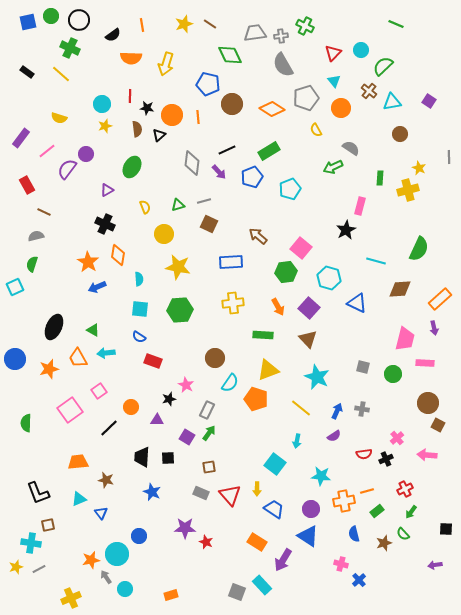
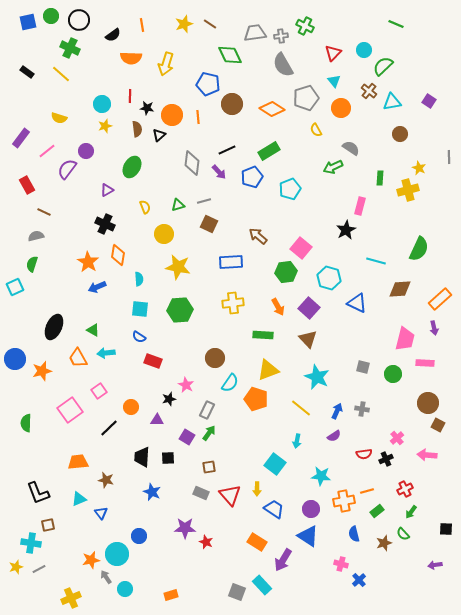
cyan circle at (361, 50): moved 3 px right
purple circle at (86, 154): moved 3 px up
orange star at (49, 369): moved 7 px left, 2 px down
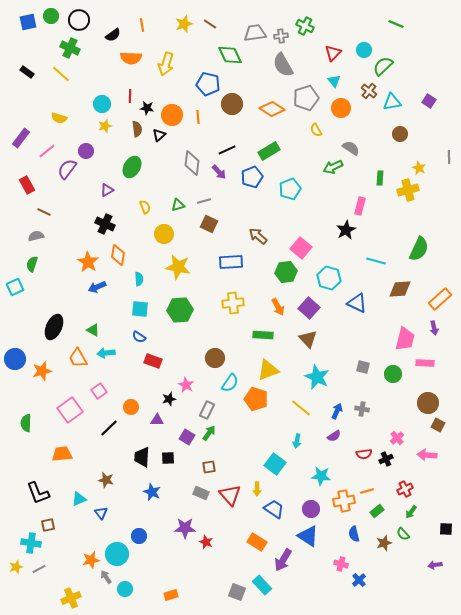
orange trapezoid at (78, 462): moved 16 px left, 8 px up
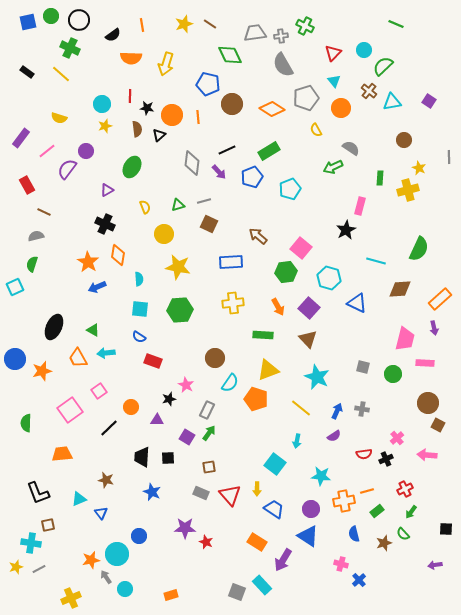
brown circle at (400, 134): moved 4 px right, 6 px down
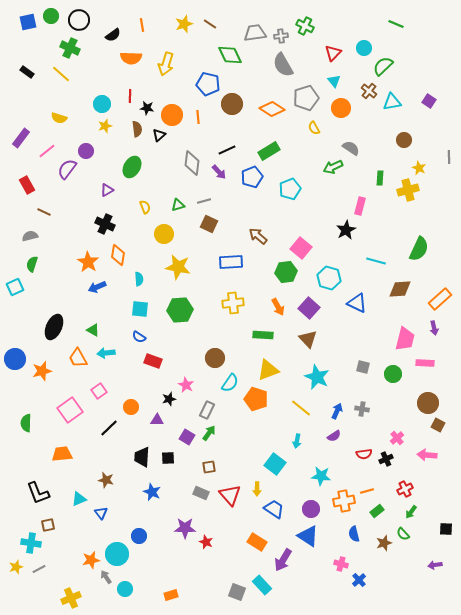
cyan circle at (364, 50): moved 2 px up
yellow semicircle at (316, 130): moved 2 px left, 2 px up
gray semicircle at (36, 236): moved 6 px left
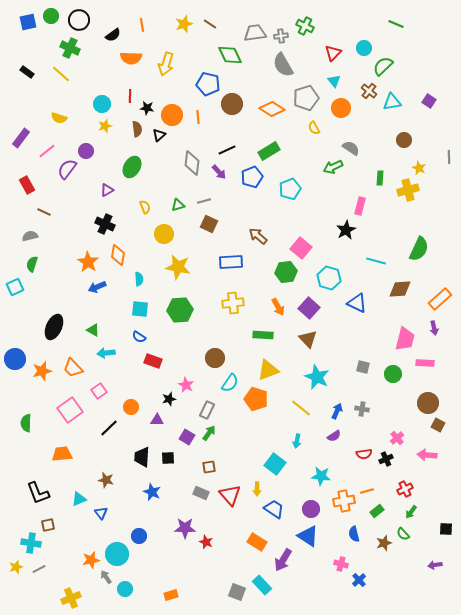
orange trapezoid at (78, 358): moved 5 px left, 10 px down; rotated 15 degrees counterclockwise
